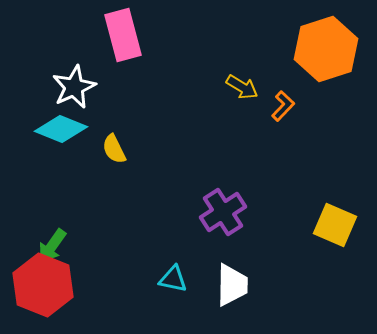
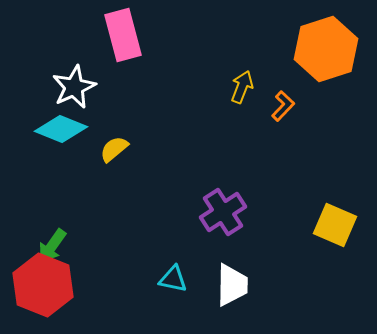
yellow arrow: rotated 100 degrees counterclockwise
yellow semicircle: rotated 76 degrees clockwise
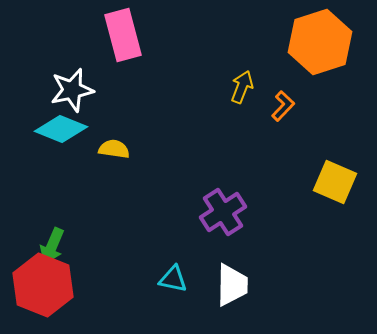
orange hexagon: moved 6 px left, 7 px up
white star: moved 2 px left, 3 px down; rotated 12 degrees clockwise
yellow semicircle: rotated 48 degrees clockwise
yellow square: moved 43 px up
green arrow: rotated 12 degrees counterclockwise
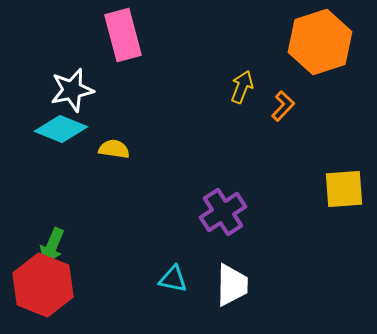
yellow square: moved 9 px right, 7 px down; rotated 27 degrees counterclockwise
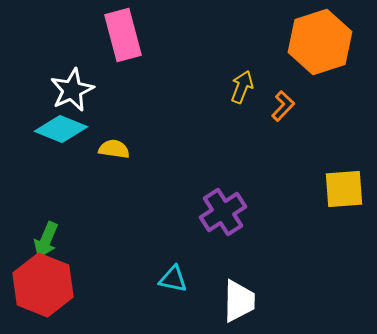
white star: rotated 12 degrees counterclockwise
green arrow: moved 6 px left, 6 px up
white trapezoid: moved 7 px right, 16 px down
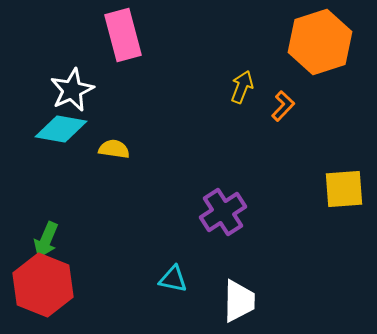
cyan diamond: rotated 12 degrees counterclockwise
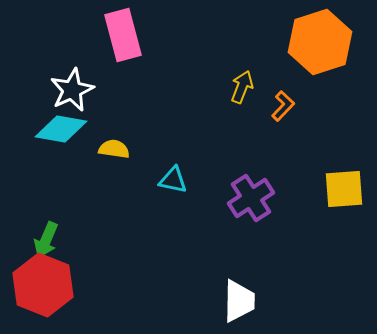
purple cross: moved 28 px right, 14 px up
cyan triangle: moved 99 px up
